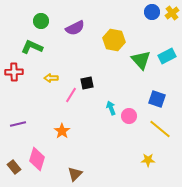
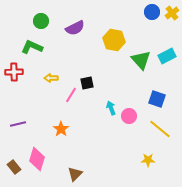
orange star: moved 1 px left, 2 px up
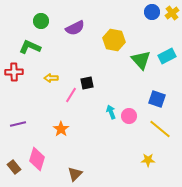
green L-shape: moved 2 px left
cyan arrow: moved 4 px down
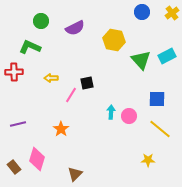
blue circle: moved 10 px left
blue square: rotated 18 degrees counterclockwise
cyan arrow: rotated 24 degrees clockwise
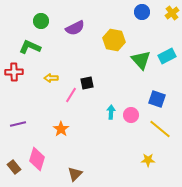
blue square: rotated 18 degrees clockwise
pink circle: moved 2 px right, 1 px up
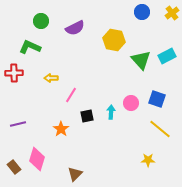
red cross: moved 1 px down
black square: moved 33 px down
pink circle: moved 12 px up
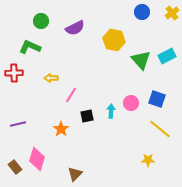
cyan arrow: moved 1 px up
brown rectangle: moved 1 px right
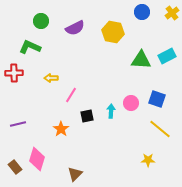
yellow hexagon: moved 1 px left, 8 px up
green triangle: rotated 45 degrees counterclockwise
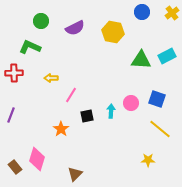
purple line: moved 7 px left, 9 px up; rotated 56 degrees counterclockwise
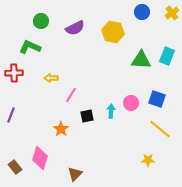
cyan rectangle: rotated 42 degrees counterclockwise
pink diamond: moved 3 px right, 1 px up
